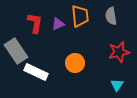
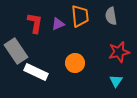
cyan triangle: moved 1 px left, 4 px up
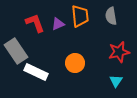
red L-shape: rotated 30 degrees counterclockwise
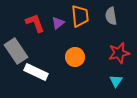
purple triangle: moved 1 px up; rotated 16 degrees counterclockwise
red star: moved 1 px down
orange circle: moved 6 px up
